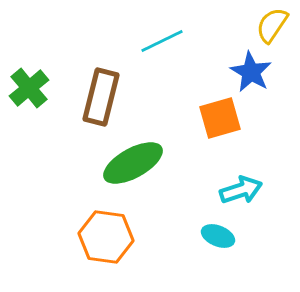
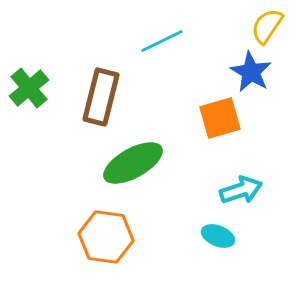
yellow semicircle: moved 5 px left, 1 px down
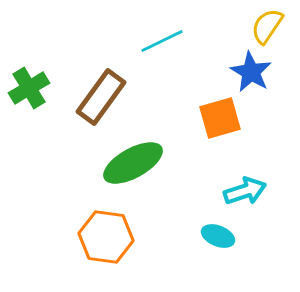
green cross: rotated 9 degrees clockwise
brown rectangle: rotated 22 degrees clockwise
cyan arrow: moved 4 px right, 1 px down
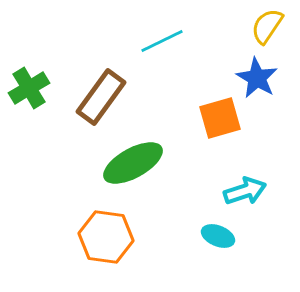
blue star: moved 6 px right, 6 px down
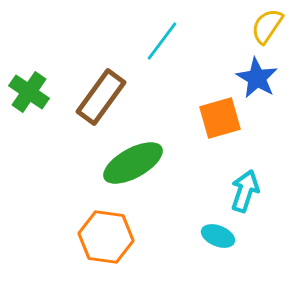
cyan line: rotated 27 degrees counterclockwise
green cross: moved 4 px down; rotated 24 degrees counterclockwise
cyan arrow: rotated 54 degrees counterclockwise
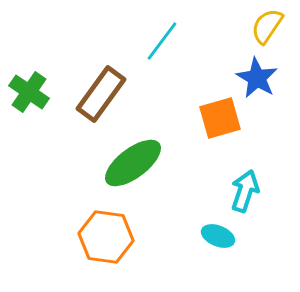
brown rectangle: moved 3 px up
green ellipse: rotated 8 degrees counterclockwise
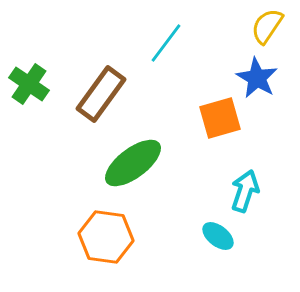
cyan line: moved 4 px right, 2 px down
green cross: moved 8 px up
cyan ellipse: rotated 16 degrees clockwise
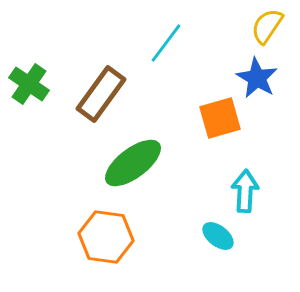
cyan arrow: rotated 15 degrees counterclockwise
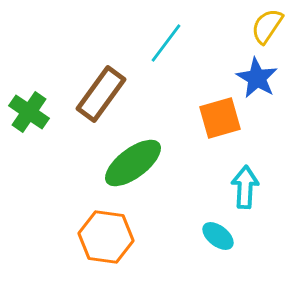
green cross: moved 28 px down
cyan arrow: moved 4 px up
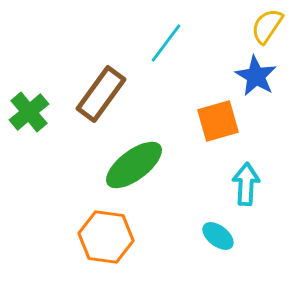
blue star: moved 1 px left, 2 px up
green cross: rotated 15 degrees clockwise
orange square: moved 2 px left, 3 px down
green ellipse: moved 1 px right, 2 px down
cyan arrow: moved 1 px right, 3 px up
